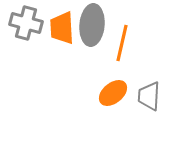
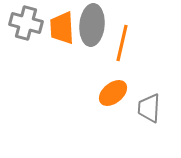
gray trapezoid: moved 12 px down
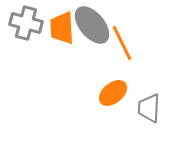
gray ellipse: rotated 45 degrees counterclockwise
orange line: rotated 39 degrees counterclockwise
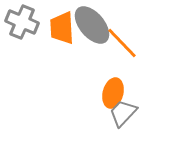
gray cross: moved 4 px left, 1 px up; rotated 8 degrees clockwise
orange line: rotated 18 degrees counterclockwise
orange ellipse: rotated 36 degrees counterclockwise
gray trapezoid: moved 26 px left, 5 px down; rotated 40 degrees clockwise
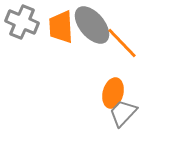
orange trapezoid: moved 1 px left, 1 px up
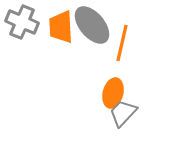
orange line: rotated 57 degrees clockwise
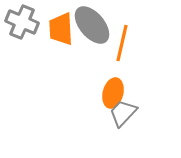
orange trapezoid: moved 2 px down
